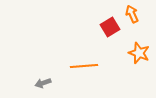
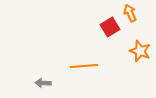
orange arrow: moved 2 px left, 1 px up
orange star: moved 1 px right, 2 px up
gray arrow: rotated 21 degrees clockwise
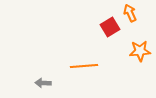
orange star: rotated 25 degrees counterclockwise
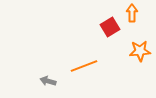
orange arrow: moved 2 px right; rotated 24 degrees clockwise
orange line: rotated 16 degrees counterclockwise
gray arrow: moved 5 px right, 2 px up; rotated 14 degrees clockwise
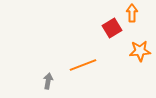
red square: moved 2 px right, 1 px down
orange line: moved 1 px left, 1 px up
gray arrow: rotated 84 degrees clockwise
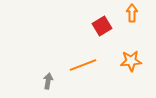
red square: moved 10 px left, 2 px up
orange star: moved 9 px left, 10 px down
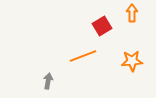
orange star: moved 1 px right
orange line: moved 9 px up
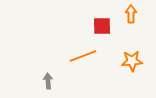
orange arrow: moved 1 px left, 1 px down
red square: rotated 30 degrees clockwise
gray arrow: rotated 14 degrees counterclockwise
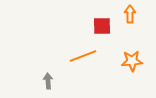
orange arrow: moved 1 px left
